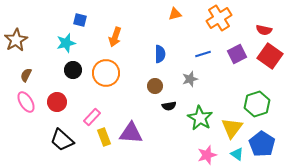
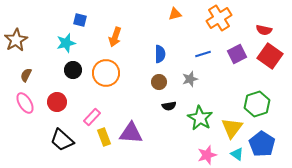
brown circle: moved 4 px right, 4 px up
pink ellipse: moved 1 px left, 1 px down
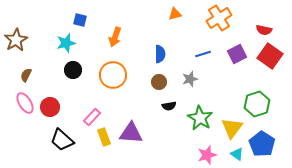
orange circle: moved 7 px right, 2 px down
red circle: moved 7 px left, 5 px down
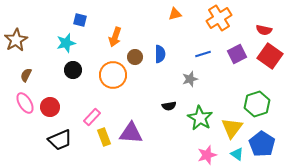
brown circle: moved 24 px left, 25 px up
black trapezoid: moved 2 px left; rotated 65 degrees counterclockwise
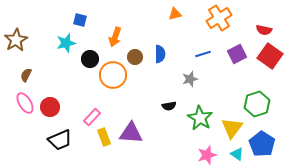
black circle: moved 17 px right, 11 px up
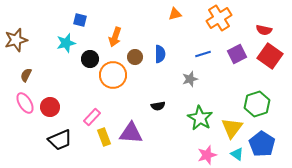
brown star: rotated 15 degrees clockwise
black semicircle: moved 11 px left
